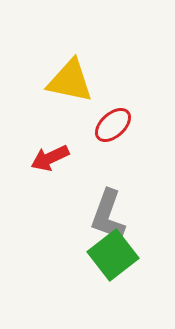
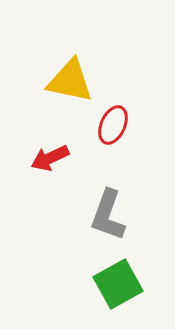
red ellipse: rotated 24 degrees counterclockwise
green square: moved 5 px right, 29 px down; rotated 9 degrees clockwise
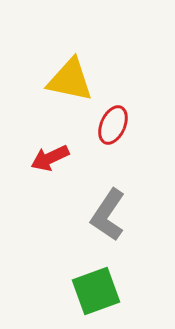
yellow triangle: moved 1 px up
gray L-shape: rotated 14 degrees clockwise
green square: moved 22 px left, 7 px down; rotated 9 degrees clockwise
